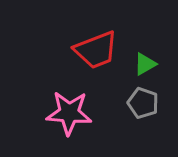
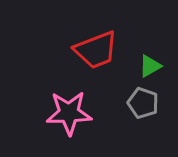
green triangle: moved 5 px right, 2 px down
pink star: rotated 6 degrees counterclockwise
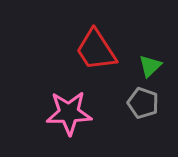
red trapezoid: rotated 78 degrees clockwise
green triangle: rotated 15 degrees counterclockwise
